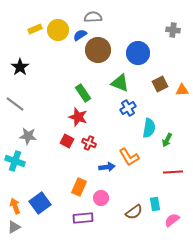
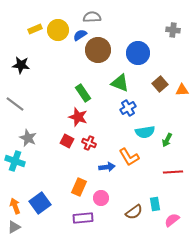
gray semicircle: moved 1 px left
black star: moved 1 px right, 2 px up; rotated 30 degrees counterclockwise
brown square: rotated 14 degrees counterclockwise
cyan semicircle: moved 4 px left, 4 px down; rotated 72 degrees clockwise
gray star: moved 2 px down; rotated 18 degrees clockwise
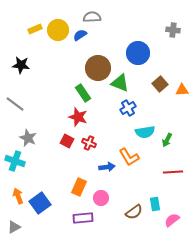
brown circle: moved 18 px down
orange arrow: moved 3 px right, 10 px up
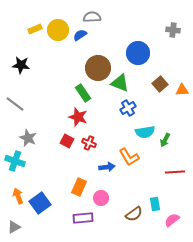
green arrow: moved 2 px left
red line: moved 2 px right
brown semicircle: moved 2 px down
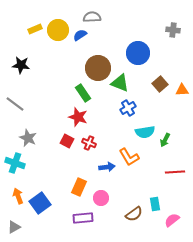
cyan cross: moved 2 px down
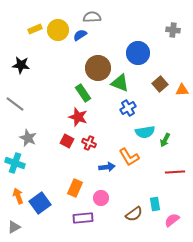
orange rectangle: moved 4 px left, 1 px down
